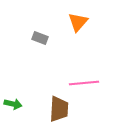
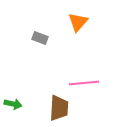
brown trapezoid: moved 1 px up
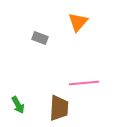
green arrow: moved 5 px right, 1 px down; rotated 48 degrees clockwise
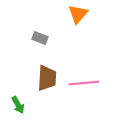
orange triangle: moved 8 px up
brown trapezoid: moved 12 px left, 30 px up
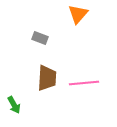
green arrow: moved 4 px left
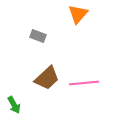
gray rectangle: moved 2 px left, 2 px up
brown trapezoid: rotated 44 degrees clockwise
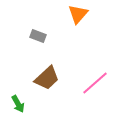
pink line: moved 11 px right; rotated 36 degrees counterclockwise
green arrow: moved 4 px right, 1 px up
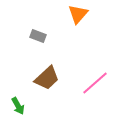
green arrow: moved 2 px down
